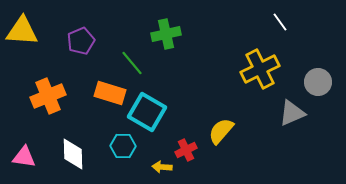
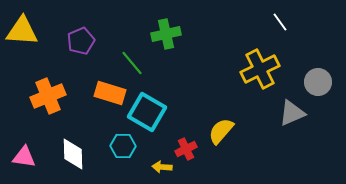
red cross: moved 1 px up
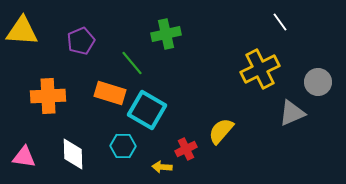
orange cross: rotated 20 degrees clockwise
cyan square: moved 2 px up
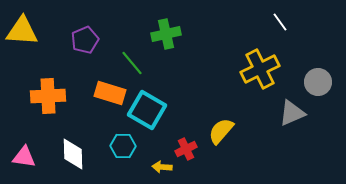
purple pentagon: moved 4 px right, 1 px up
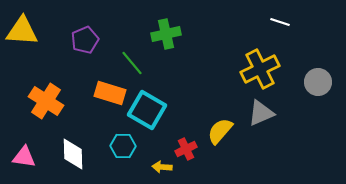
white line: rotated 36 degrees counterclockwise
orange cross: moved 2 px left, 5 px down; rotated 36 degrees clockwise
gray triangle: moved 31 px left
yellow semicircle: moved 1 px left
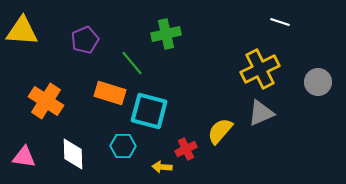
cyan square: moved 2 px right, 1 px down; rotated 15 degrees counterclockwise
